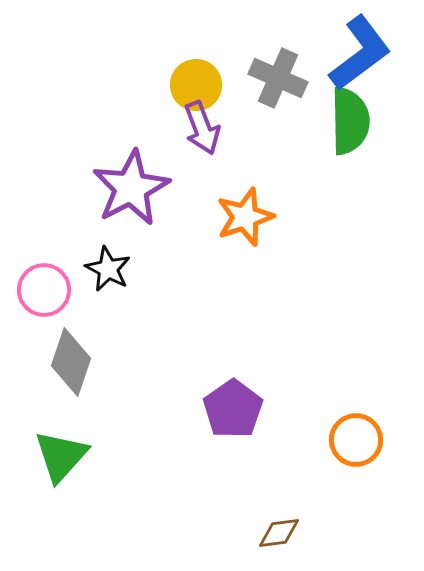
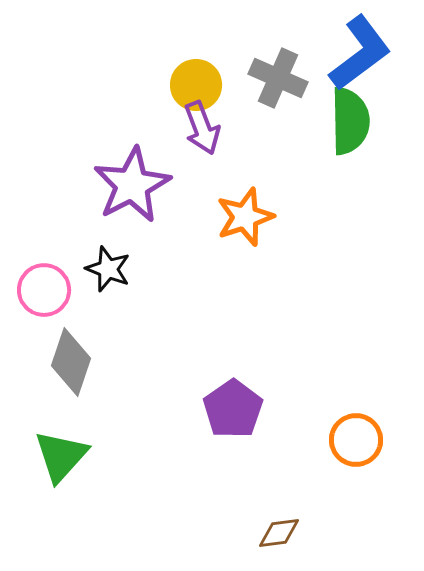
purple star: moved 1 px right, 3 px up
black star: rotated 6 degrees counterclockwise
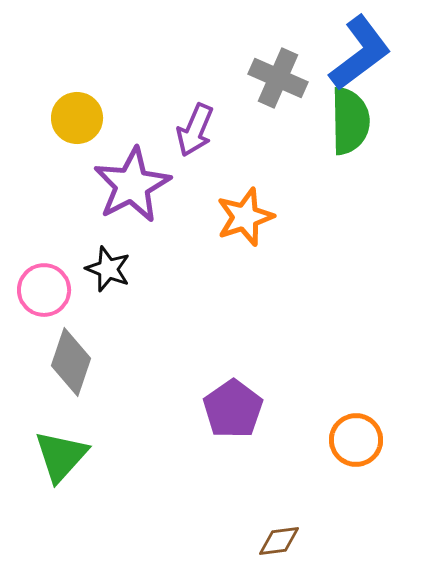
yellow circle: moved 119 px left, 33 px down
purple arrow: moved 7 px left, 2 px down; rotated 44 degrees clockwise
brown diamond: moved 8 px down
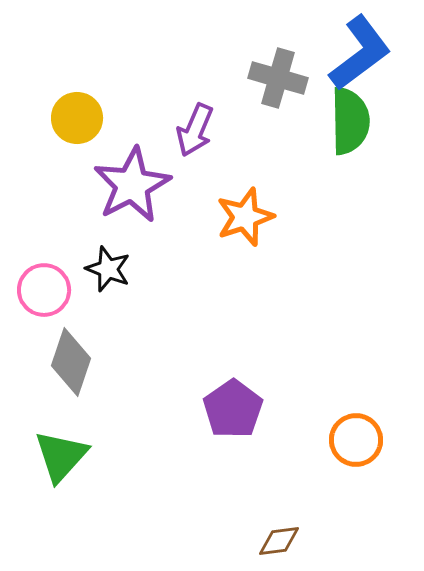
gray cross: rotated 8 degrees counterclockwise
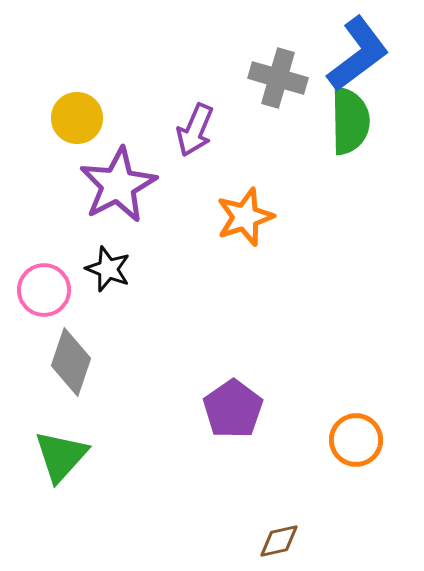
blue L-shape: moved 2 px left, 1 px down
purple star: moved 14 px left
brown diamond: rotated 6 degrees counterclockwise
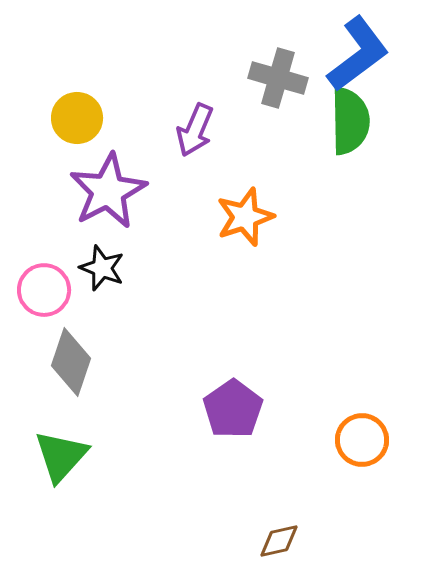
purple star: moved 10 px left, 6 px down
black star: moved 6 px left, 1 px up
orange circle: moved 6 px right
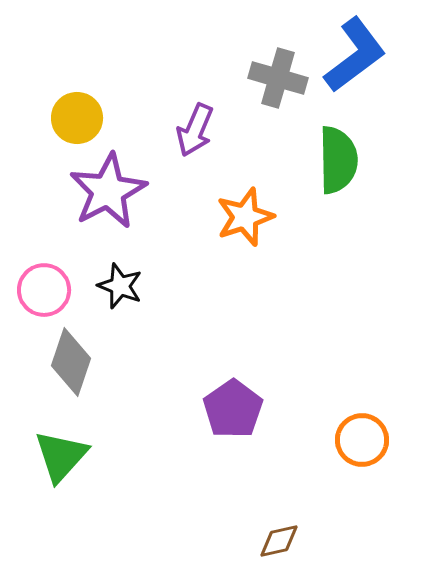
blue L-shape: moved 3 px left, 1 px down
green semicircle: moved 12 px left, 39 px down
black star: moved 18 px right, 18 px down
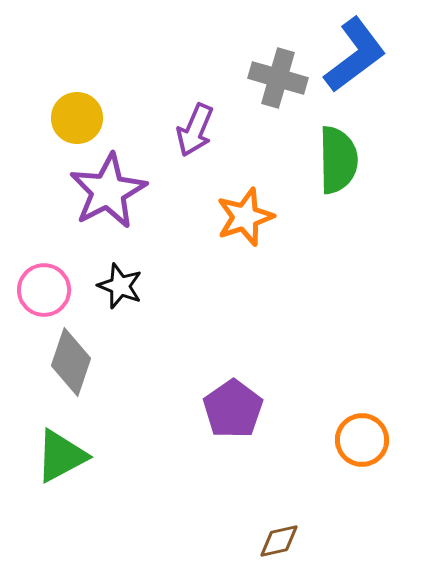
green triangle: rotated 20 degrees clockwise
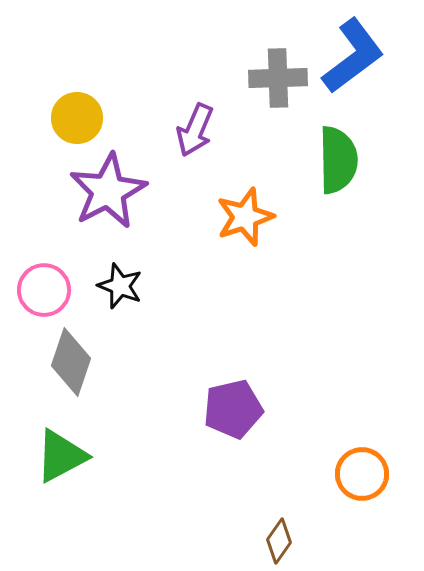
blue L-shape: moved 2 px left, 1 px down
gray cross: rotated 18 degrees counterclockwise
purple pentagon: rotated 22 degrees clockwise
orange circle: moved 34 px down
brown diamond: rotated 42 degrees counterclockwise
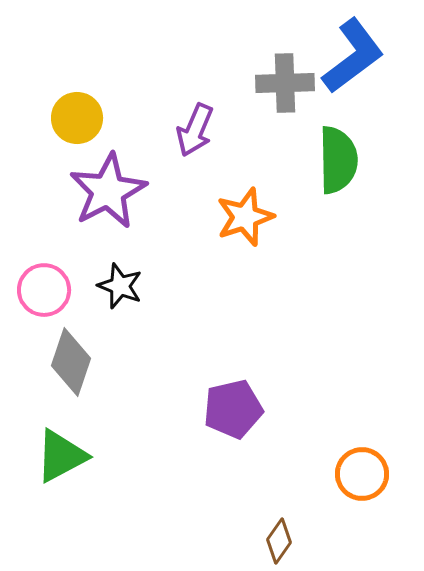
gray cross: moved 7 px right, 5 px down
